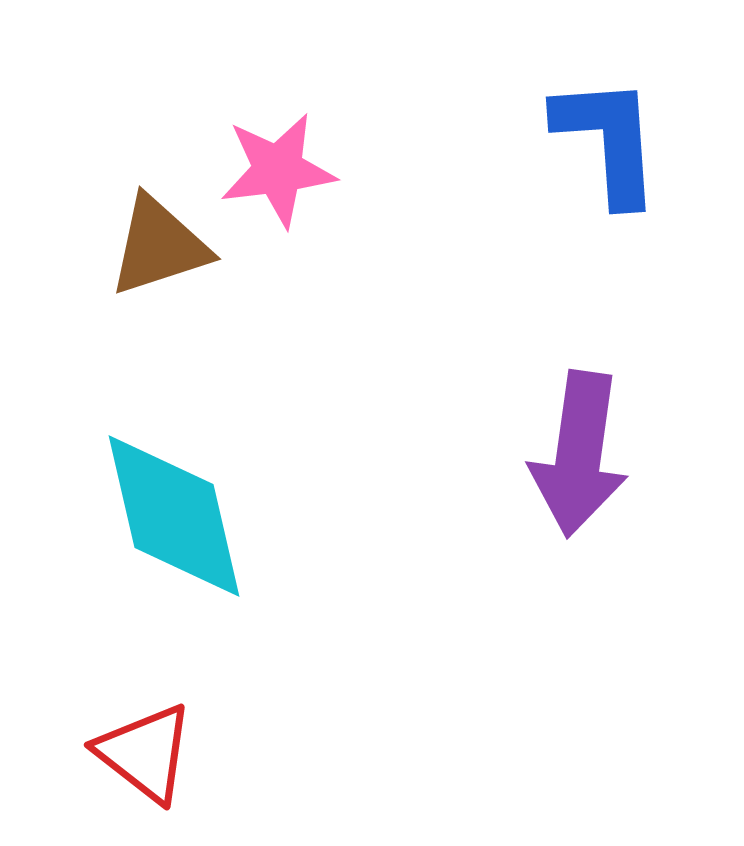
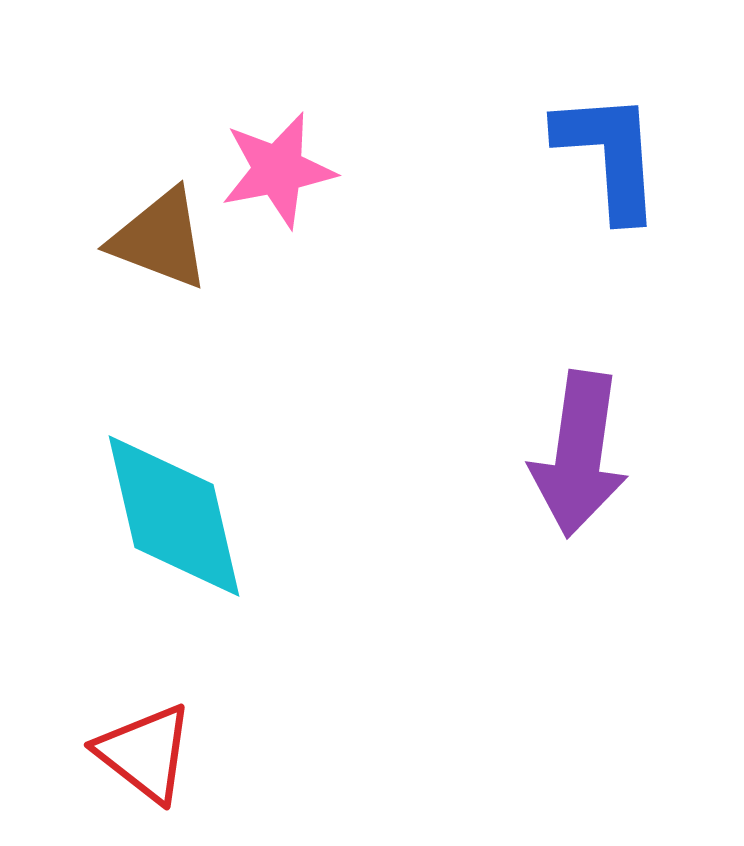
blue L-shape: moved 1 px right, 15 px down
pink star: rotated 4 degrees counterclockwise
brown triangle: moved 1 px right, 7 px up; rotated 39 degrees clockwise
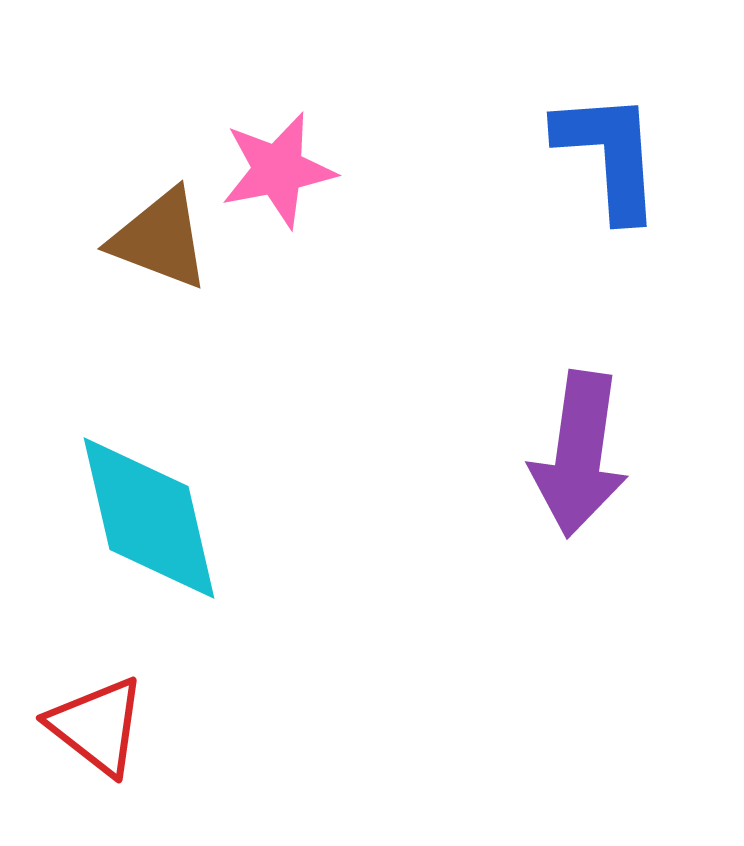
cyan diamond: moved 25 px left, 2 px down
red triangle: moved 48 px left, 27 px up
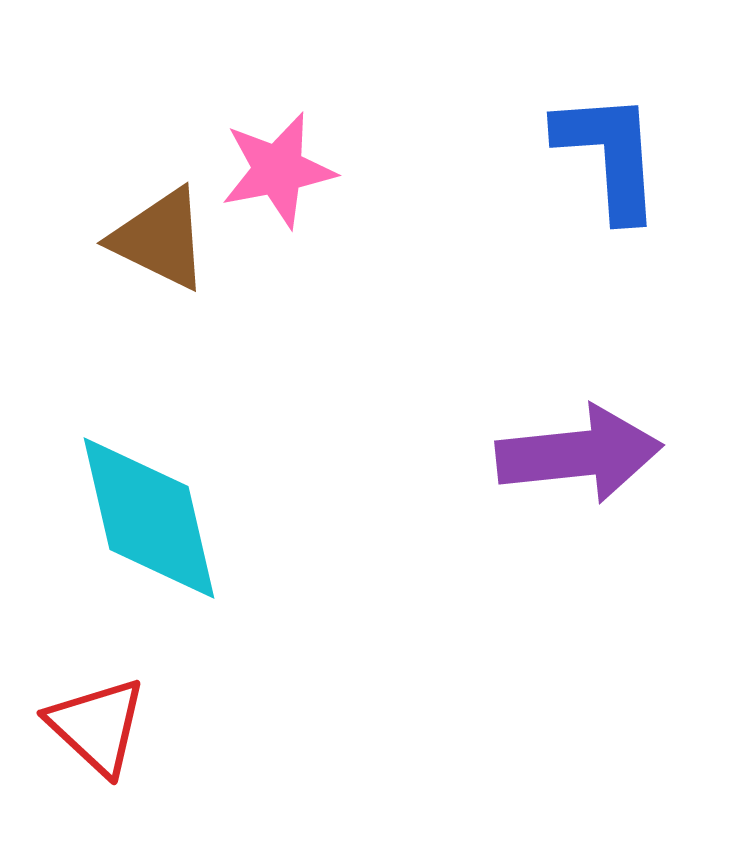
brown triangle: rotated 5 degrees clockwise
purple arrow: rotated 104 degrees counterclockwise
red triangle: rotated 5 degrees clockwise
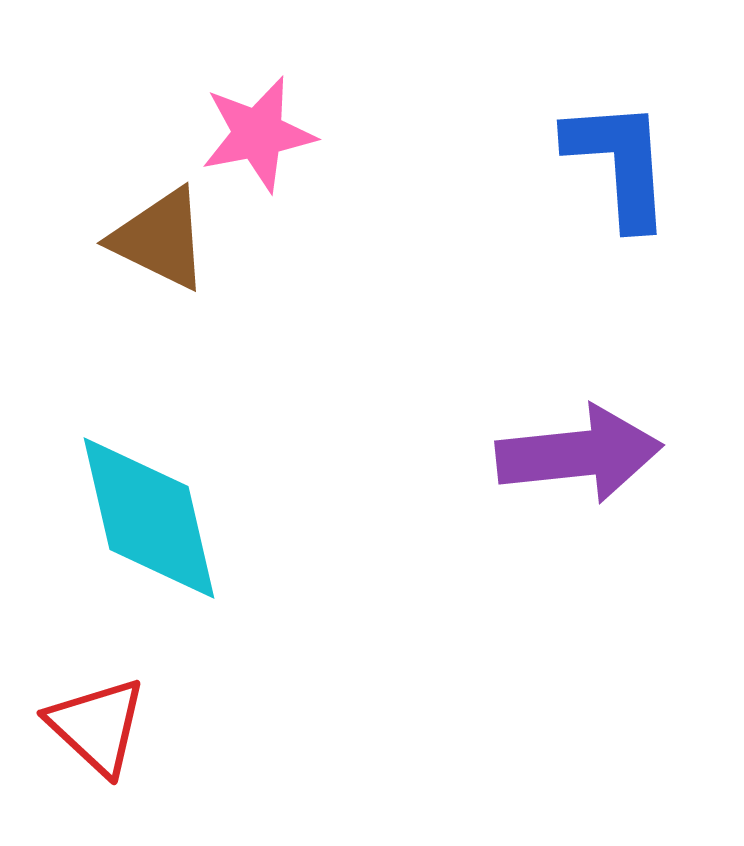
blue L-shape: moved 10 px right, 8 px down
pink star: moved 20 px left, 36 px up
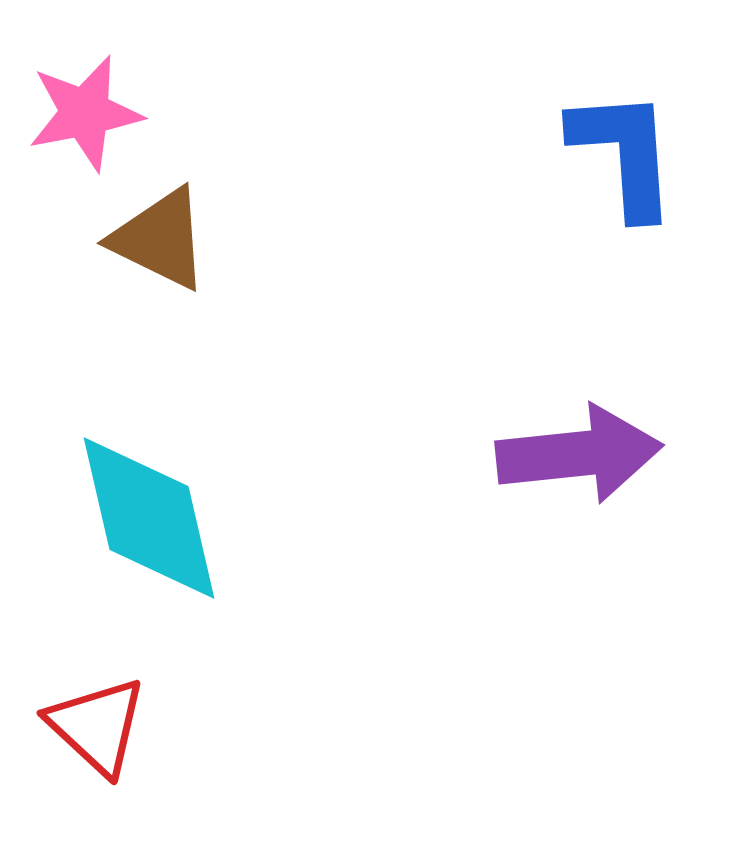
pink star: moved 173 px left, 21 px up
blue L-shape: moved 5 px right, 10 px up
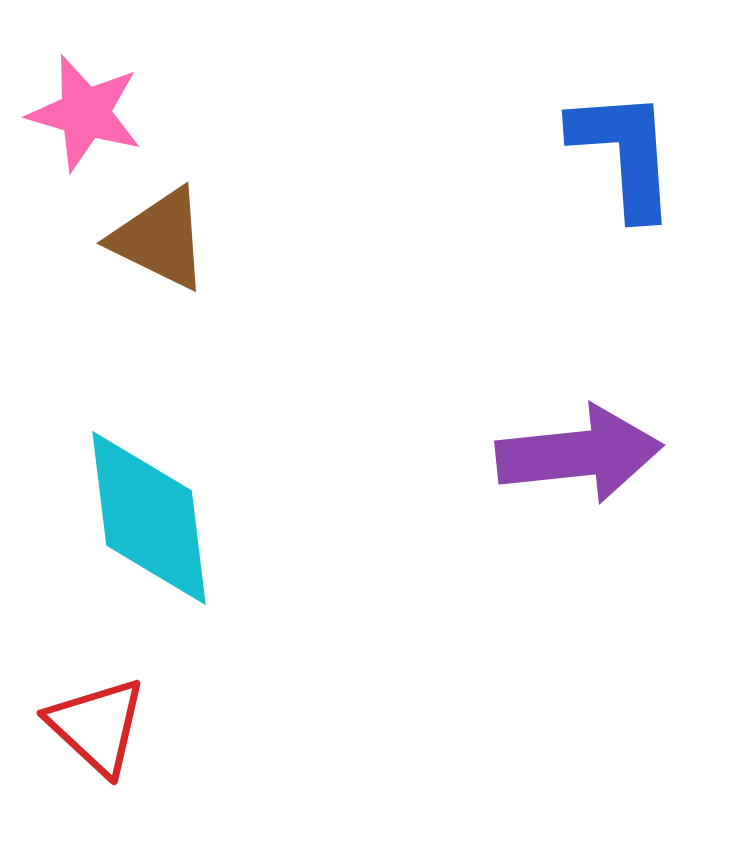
pink star: rotated 27 degrees clockwise
cyan diamond: rotated 6 degrees clockwise
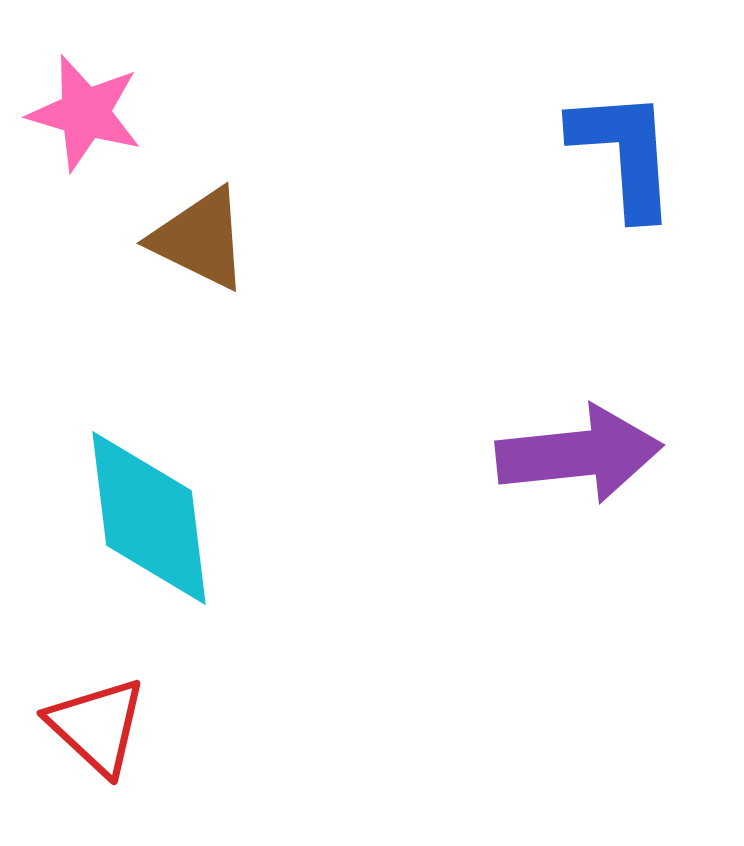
brown triangle: moved 40 px right
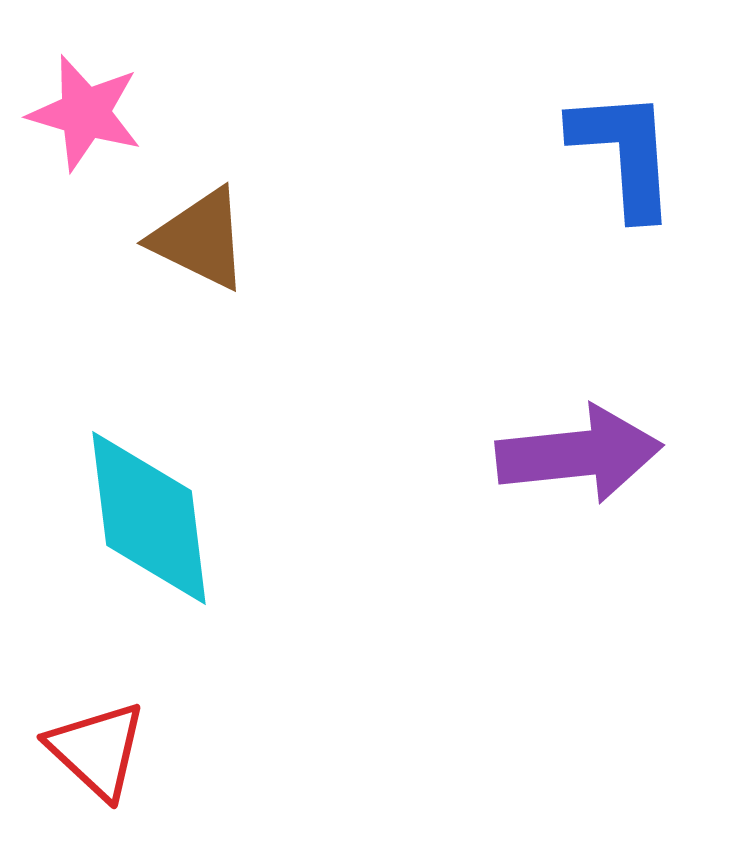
red triangle: moved 24 px down
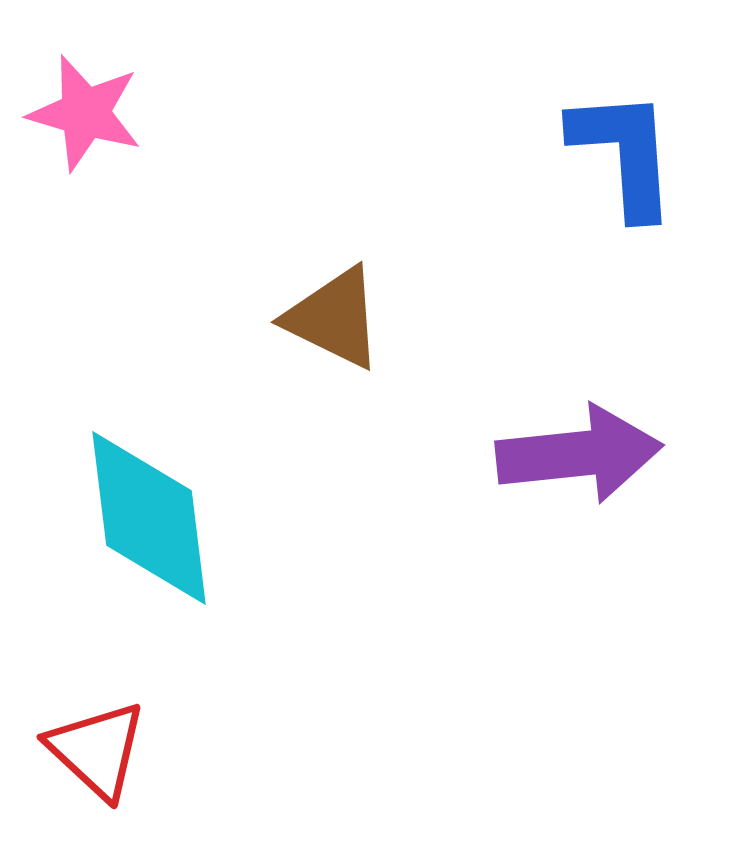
brown triangle: moved 134 px right, 79 px down
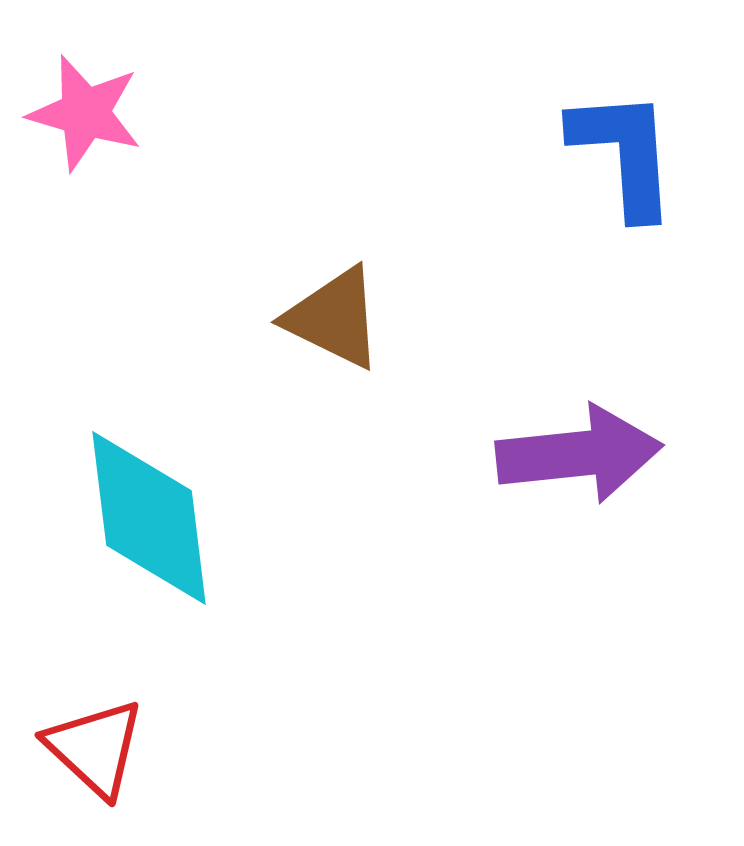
red triangle: moved 2 px left, 2 px up
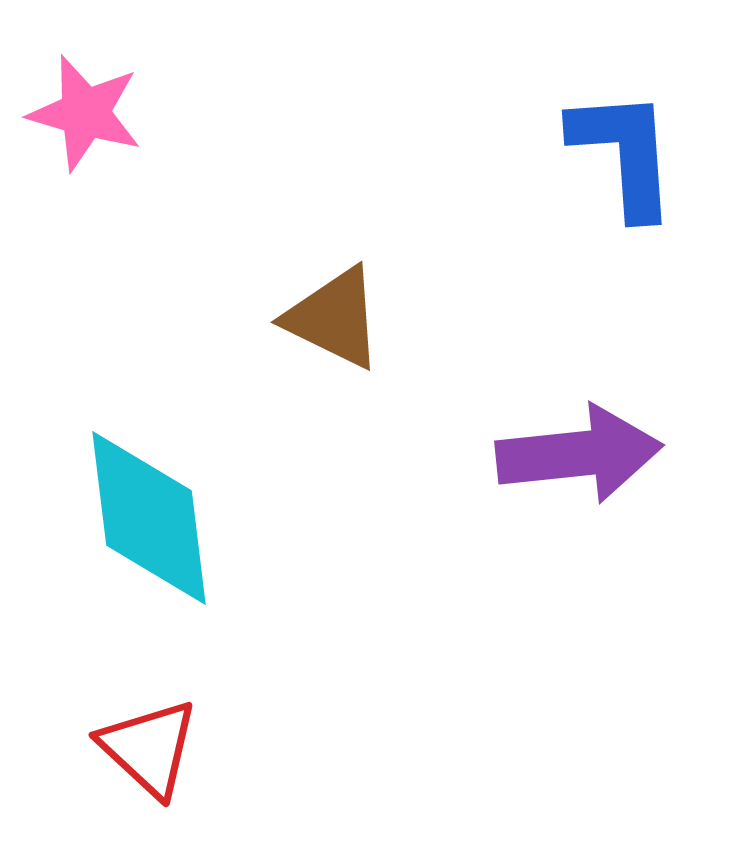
red triangle: moved 54 px right
